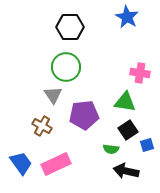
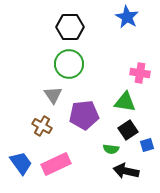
green circle: moved 3 px right, 3 px up
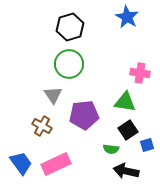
black hexagon: rotated 16 degrees counterclockwise
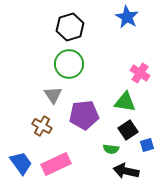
pink cross: rotated 24 degrees clockwise
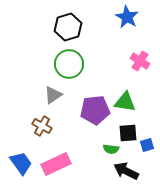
black hexagon: moved 2 px left
pink cross: moved 12 px up
gray triangle: rotated 30 degrees clockwise
purple pentagon: moved 11 px right, 5 px up
black square: moved 3 px down; rotated 30 degrees clockwise
black arrow: rotated 15 degrees clockwise
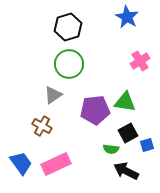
pink cross: rotated 24 degrees clockwise
black square: rotated 24 degrees counterclockwise
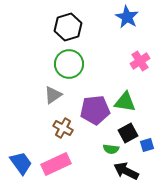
brown cross: moved 21 px right, 2 px down
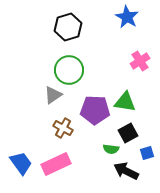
green circle: moved 6 px down
purple pentagon: rotated 8 degrees clockwise
blue square: moved 8 px down
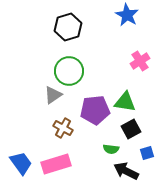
blue star: moved 2 px up
green circle: moved 1 px down
purple pentagon: rotated 8 degrees counterclockwise
black square: moved 3 px right, 4 px up
pink rectangle: rotated 8 degrees clockwise
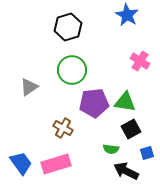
pink cross: rotated 24 degrees counterclockwise
green circle: moved 3 px right, 1 px up
gray triangle: moved 24 px left, 8 px up
purple pentagon: moved 1 px left, 7 px up
